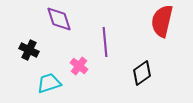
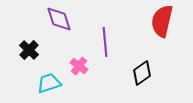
black cross: rotated 18 degrees clockwise
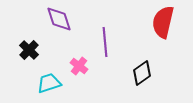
red semicircle: moved 1 px right, 1 px down
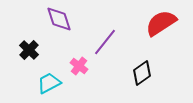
red semicircle: moved 2 px left, 1 px down; rotated 44 degrees clockwise
purple line: rotated 44 degrees clockwise
cyan trapezoid: rotated 10 degrees counterclockwise
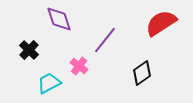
purple line: moved 2 px up
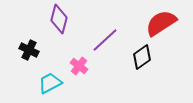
purple diamond: rotated 32 degrees clockwise
purple line: rotated 8 degrees clockwise
black cross: rotated 18 degrees counterclockwise
black diamond: moved 16 px up
cyan trapezoid: moved 1 px right
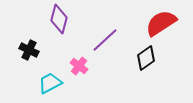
black diamond: moved 4 px right, 1 px down
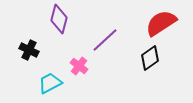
black diamond: moved 4 px right
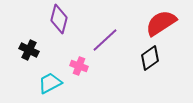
pink cross: rotated 18 degrees counterclockwise
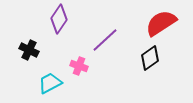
purple diamond: rotated 20 degrees clockwise
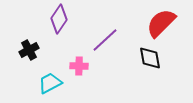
red semicircle: rotated 12 degrees counterclockwise
black cross: rotated 36 degrees clockwise
black diamond: rotated 65 degrees counterclockwise
pink cross: rotated 18 degrees counterclockwise
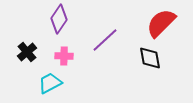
black cross: moved 2 px left, 2 px down; rotated 12 degrees counterclockwise
pink cross: moved 15 px left, 10 px up
